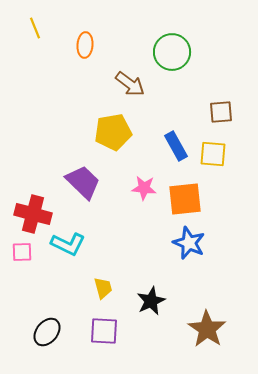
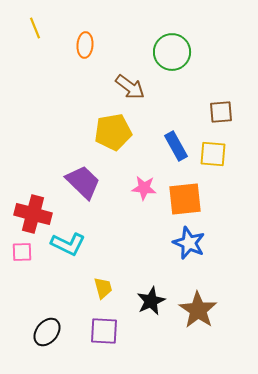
brown arrow: moved 3 px down
brown star: moved 9 px left, 19 px up
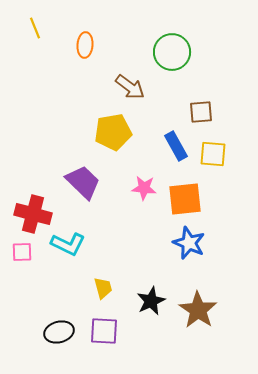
brown square: moved 20 px left
black ellipse: moved 12 px right; rotated 36 degrees clockwise
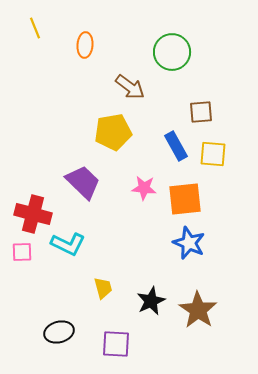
purple square: moved 12 px right, 13 px down
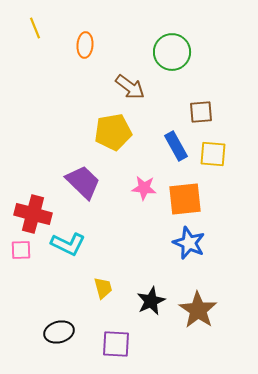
pink square: moved 1 px left, 2 px up
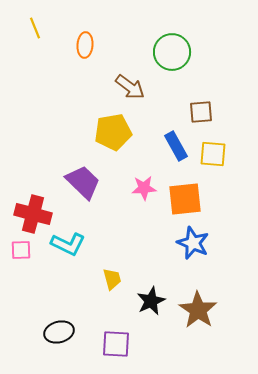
pink star: rotated 10 degrees counterclockwise
blue star: moved 4 px right
yellow trapezoid: moved 9 px right, 9 px up
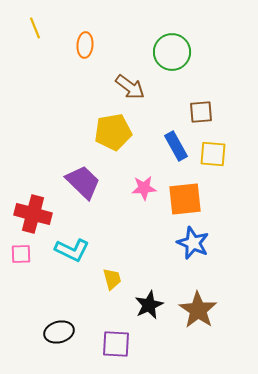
cyan L-shape: moved 4 px right, 6 px down
pink square: moved 4 px down
black star: moved 2 px left, 4 px down
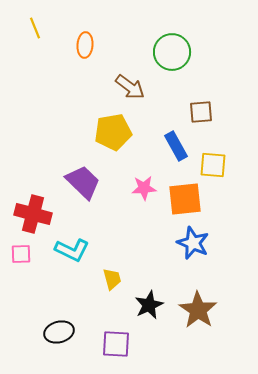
yellow square: moved 11 px down
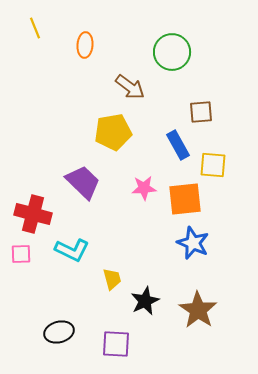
blue rectangle: moved 2 px right, 1 px up
black star: moved 4 px left, 4 px up
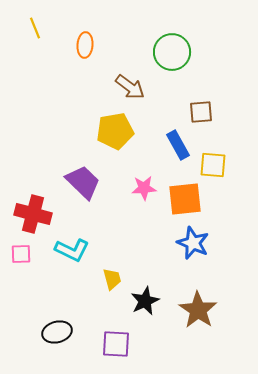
yellow pentagon: moved 2 px right, 1 px up
black ellipse: moved 2 px left
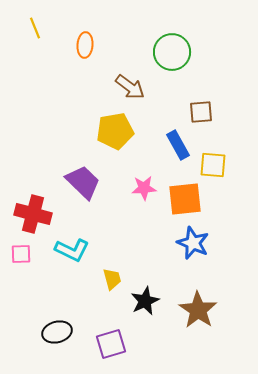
purple square: moved 5 px left; rotated 20 degrees counterclockwise
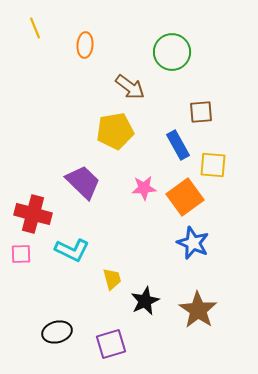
orange square: moved 2 px up; rotated 30 degrees counterclockwise
